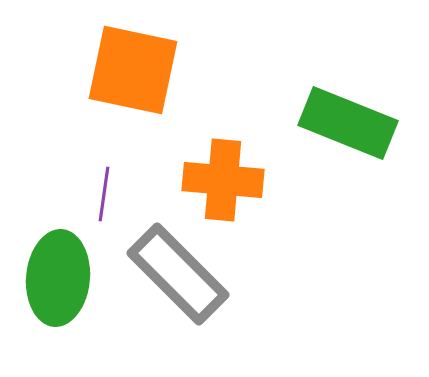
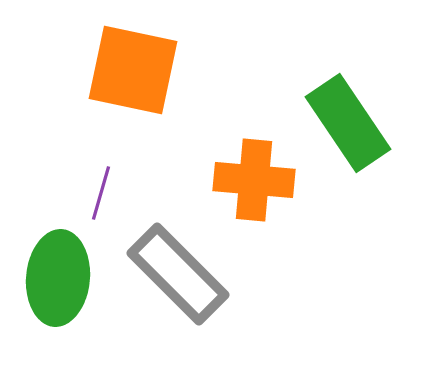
green rectangle: rotated 34 degrees clockwise
orange cross: moved 31 px right
purple line: moved 3 px left, 1 px up; rotated 8 degrees clockwise
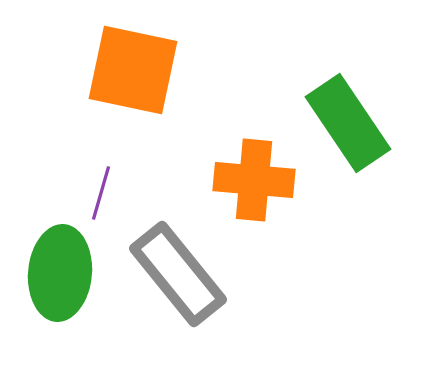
gray rectangle: rotated 6 degrees clockwise
green ellipse: moved 2 px right, 5 px up
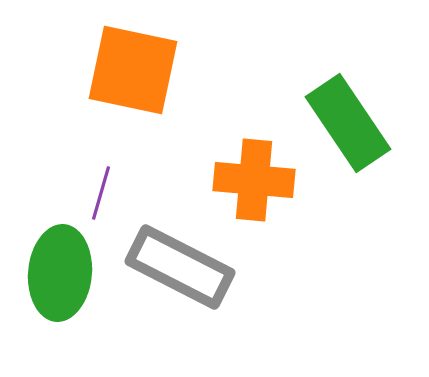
gray rectangle: moved 2 px right, 7 px up; rotated 24 degrees counterclockwise
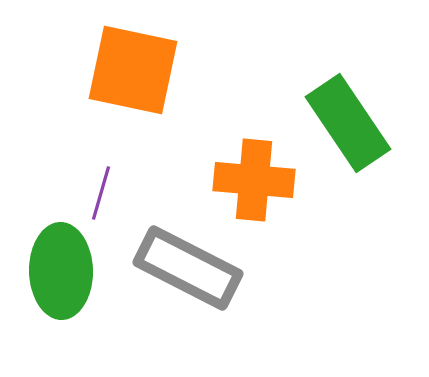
gray rectangle: moved 8 px right, 1 px down
green ellipse: moved 1 px right, 2 px up; rotated 6 degrees counterclockwise
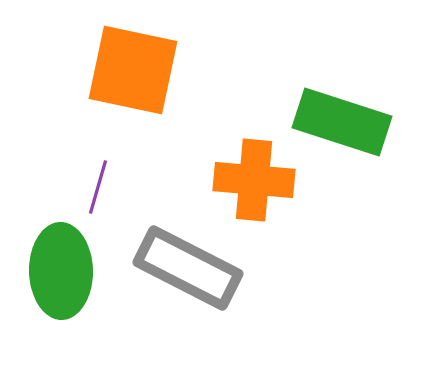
green rectangle: moved 6 px left, 1 px up; rotated 38 degrees counterclockwise
purple line: moved 3 px left, 6 px up
